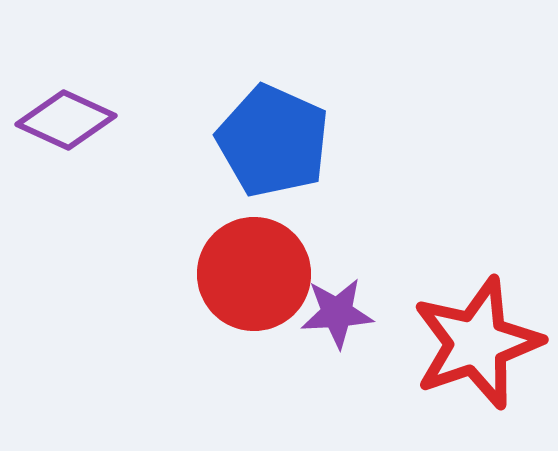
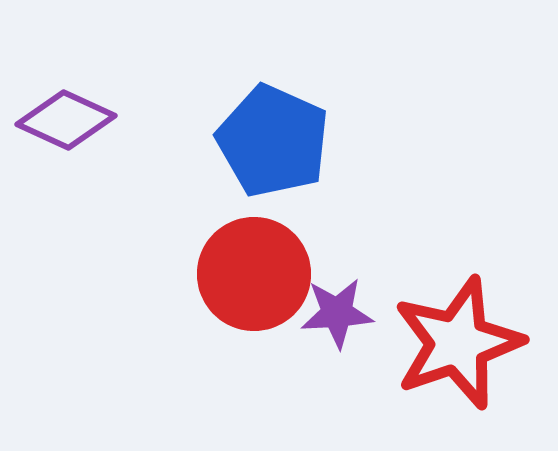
red star: moved 19 px left
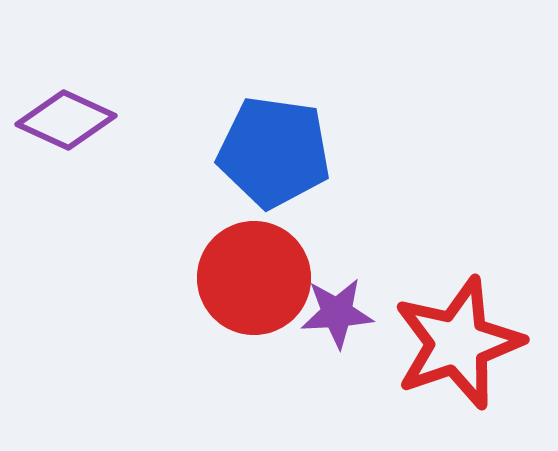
blue pentagon: moved 1 px right, 11 px down; rotated 16 degrees counterclockwise
red circle: moved 4 px down
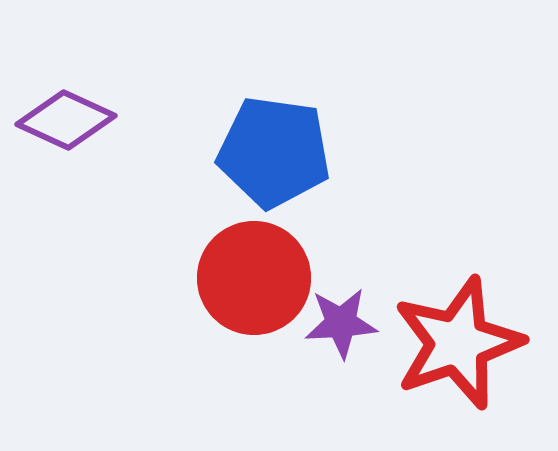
purple star: moved 4 px right, 10 px down
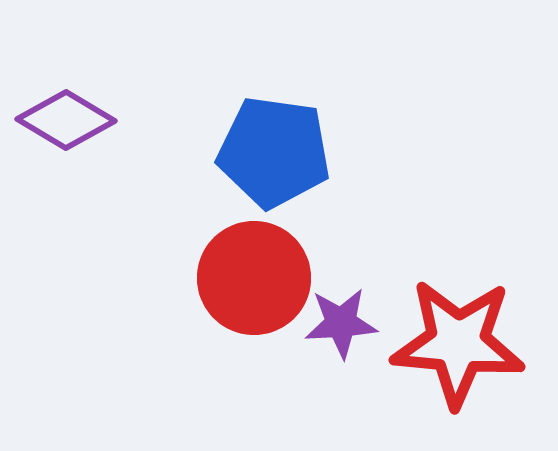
purple diamond: rotated 6 degrees clockwise
red star: rotated 24 degrees clockwise
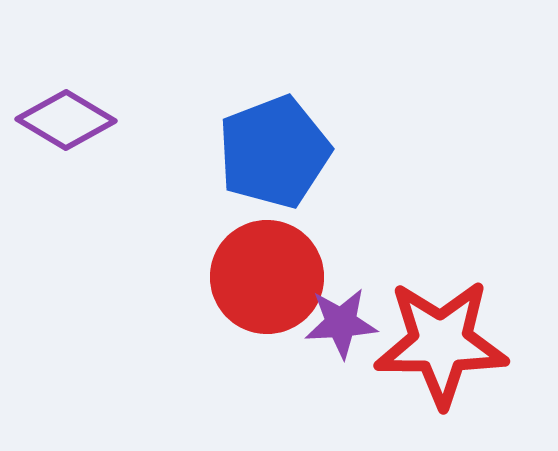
blue pentagon: rotated 29 degrees counterclockwise
red circle: moved 13 px right, 1 px up
red star: moved 17 px left; rotated 5 degrees counterclockwise
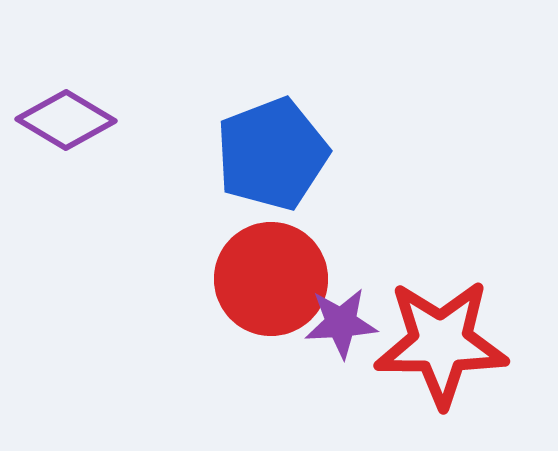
blue pentagon: moved 2 px left, 2 px down
red circle: moved 4 px right, 2 px down
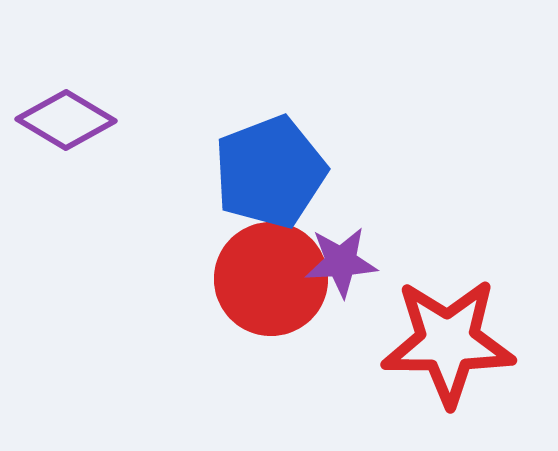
blue pentagon: moved 2 px left, 18 px down
purple star: moved 61 px up
red star: moved 7 px right, 1 px up
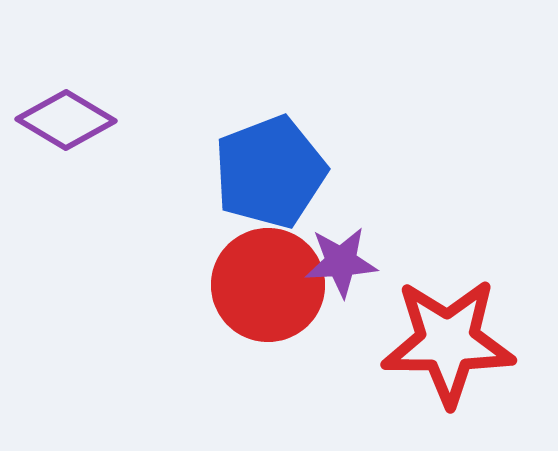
red circle: moved 3 px left, 6 px down
